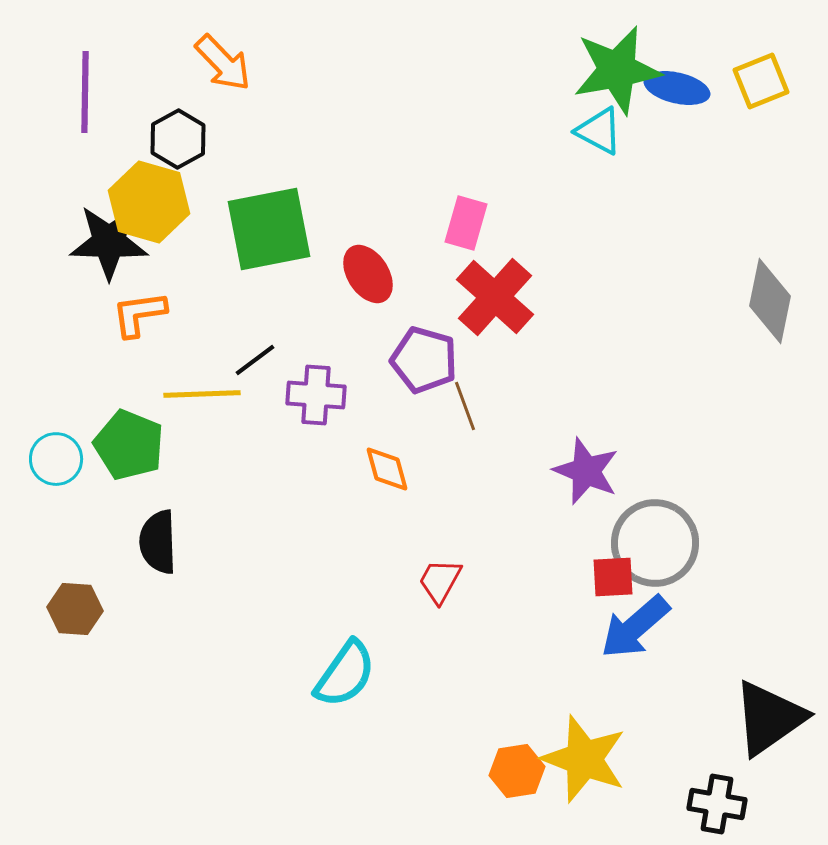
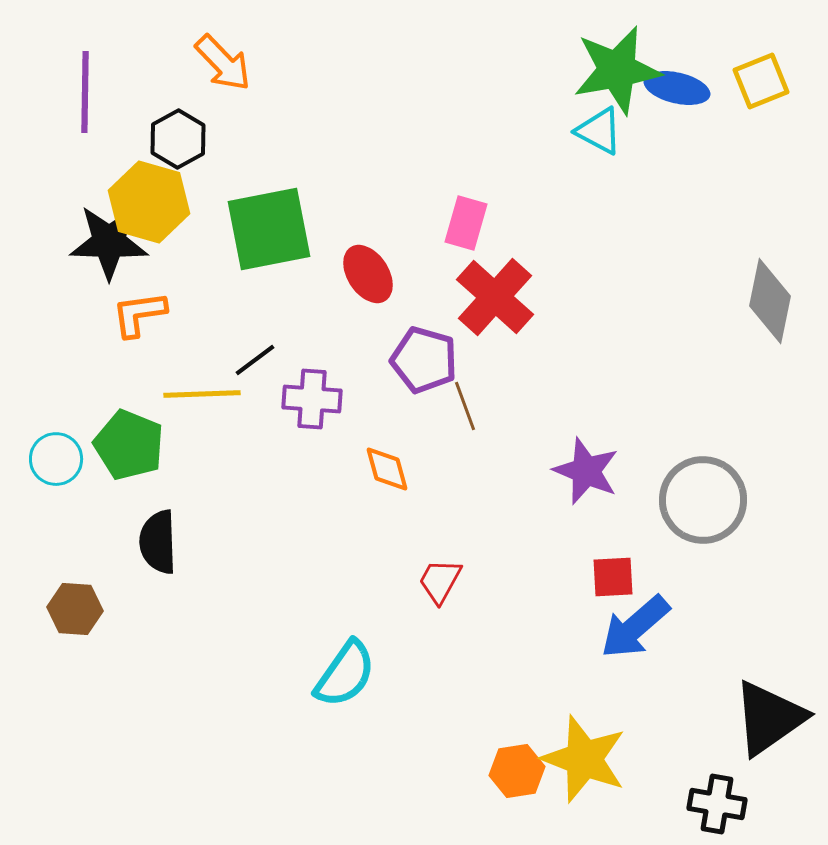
purple cross: moved 4 px left, 4 px down
gray circle: moved 48 px right, 43 px up
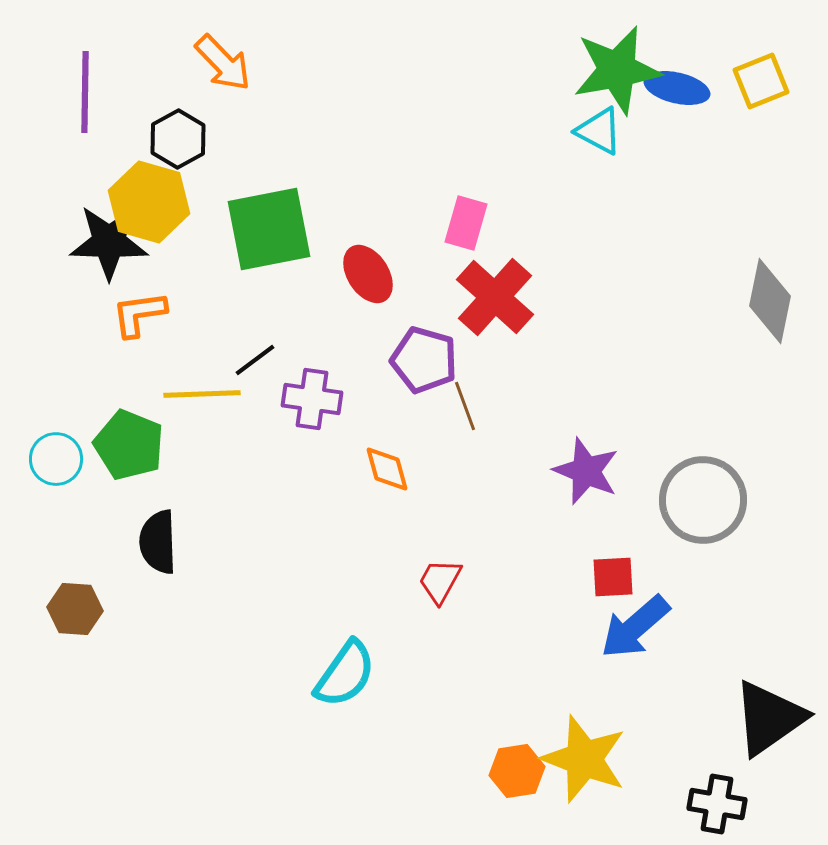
purple cross: rotated 4 degrees clockwise
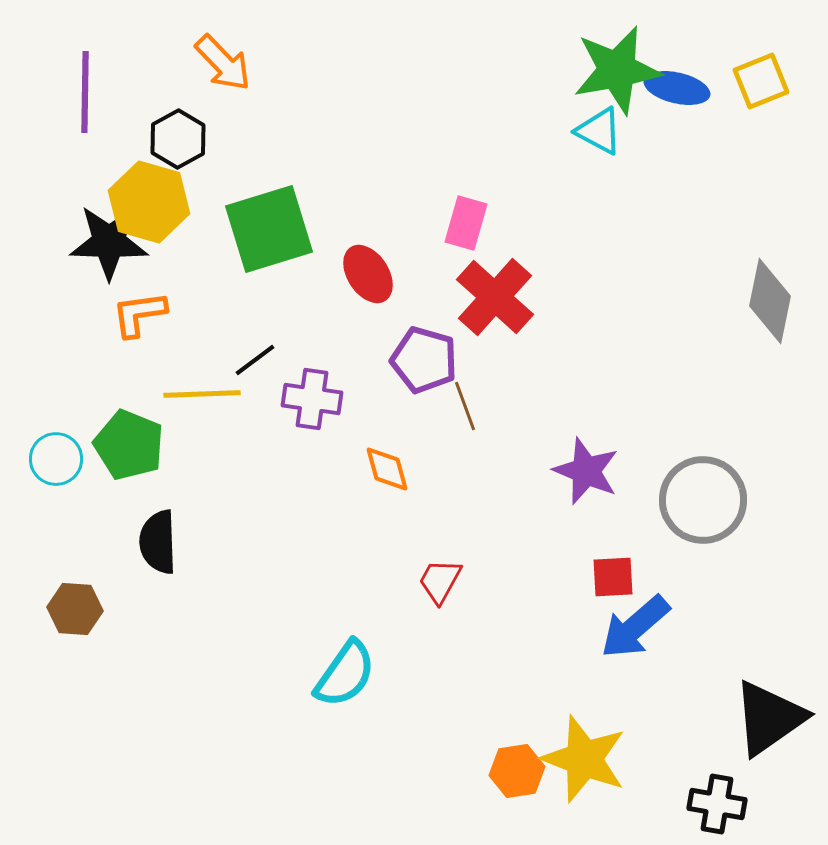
green square: rotated 6 degrees counterclockwise
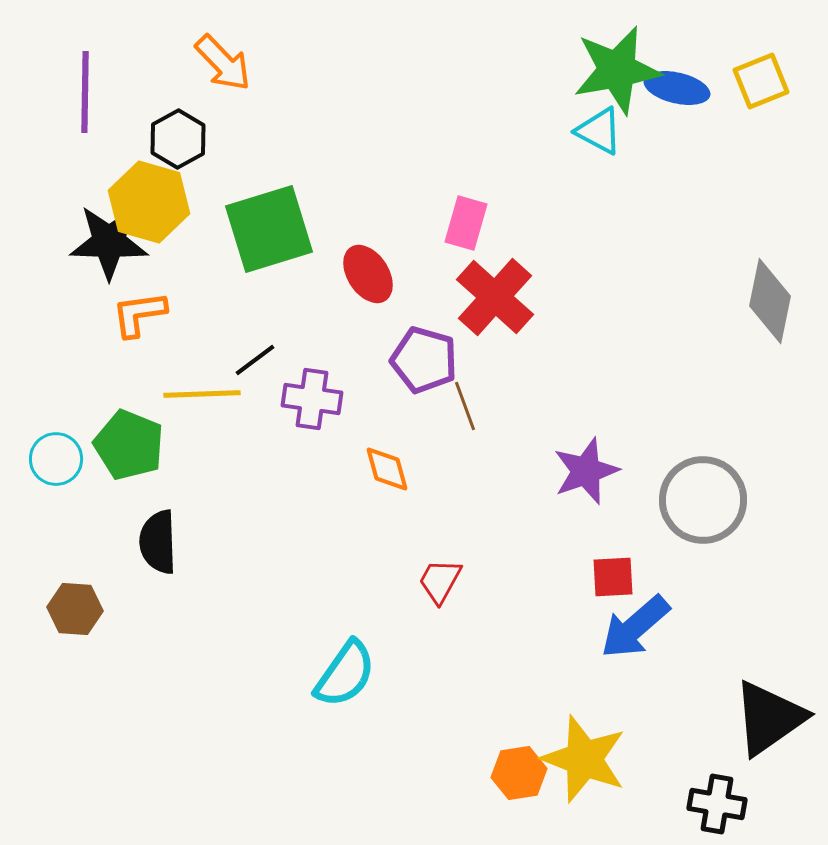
purple star: rotated 30 degrees clockwise
orange hexagon: moved 2 px right, 2 px down
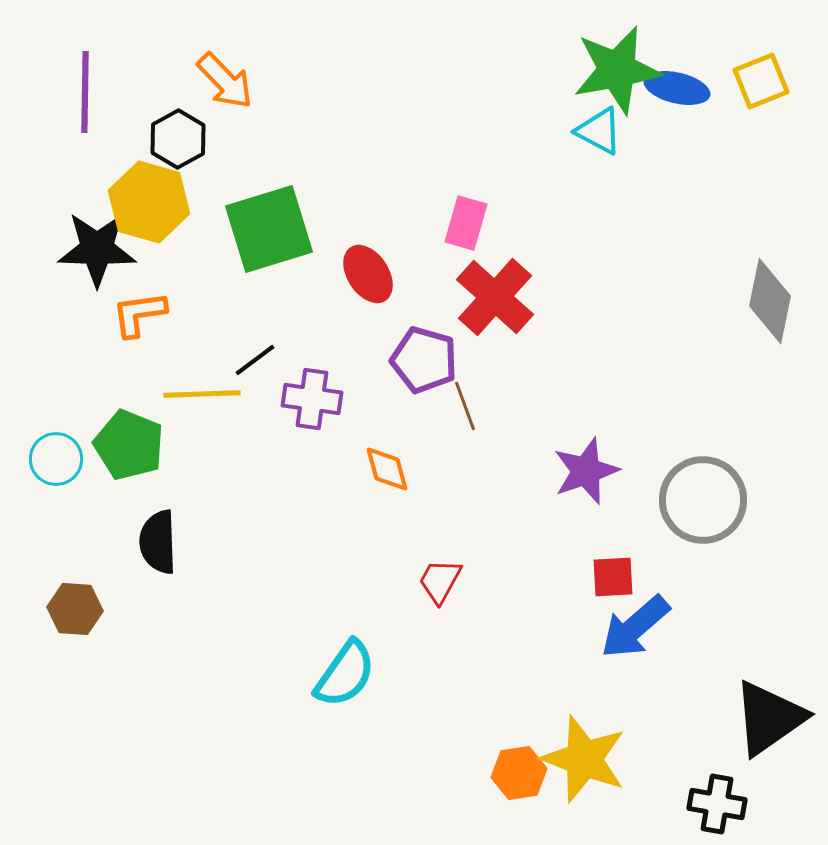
orange arrow: moved 2 px right, 18 px down
black star: moved 12 px left, 7 px down
